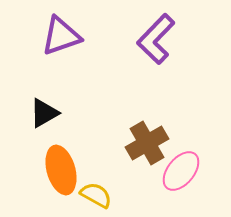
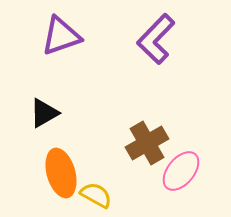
orange ellipse: moved 3 px down
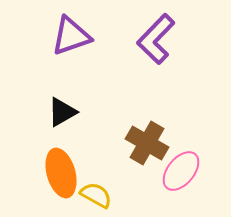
purple triangle: moved 10 px right
black triangle: moved 18 px right, 1 px up
brown cross: rotated 30 degrees counterclockwise
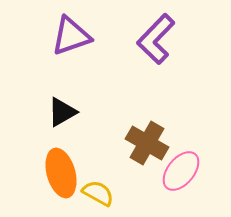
yellow semicircle: moved 2 px right, 2 px up
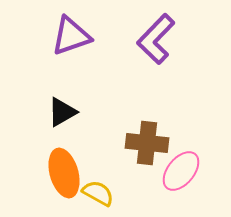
brown cross: rotated 24 degrees counterclockwise
orange ellipse: moved 3 px right
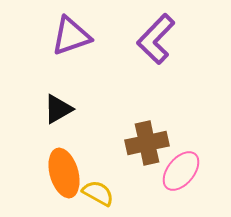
black triangle: moved 4 px left, 3 px up
brown cross: rotated 18 degrees counterclockwise
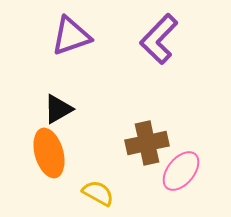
purple L-shape: moved 3 px right
orange ellipse: moved 15 px left, 20 px up
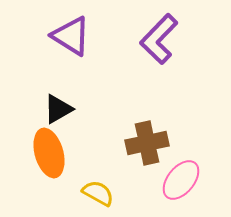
purple triangle: rotated 51 degrees clockwise
pink ellipse: moved 9 px down
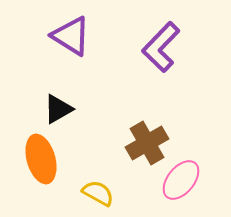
purple L-shape: moved 2 px right, 8 px down
brown cross: rotated 18 degrees counterclockwise
orange ellipse: moved 8 px left, 6 px down
